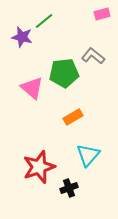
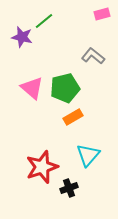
green pentagon: moved 1 px right, 15 px down; rotated 8 degrees counterclockwise
red star: moved 3 px right
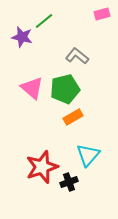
gray L-shape: moved 16 px left
green pentagon: moved 1 px down
black cross: moved 6 px up
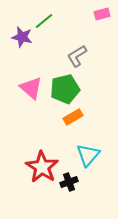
gray L-shape: rotated 70 degrees counterclockwise
pink triangle: moved 1 px left
red star: rotated 20 degrees counterclockwise
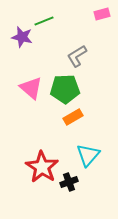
green line: rotated 18 degrees clockwise
green pentagon: rotated 12 degrees clockwise
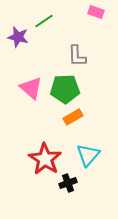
pink rectangle: moved 6 px left, 2 px up; rotated 35 degrees clockwise
green line: rotated 12 degrees counterclockwise
purple star: moved 4 px left
gray L-shape: rotated 60 degrees counterclockwise
red star: moved 3 px right, 8 px up
black cross: moved 1 px left, 1 px down
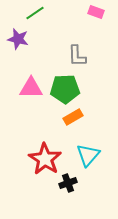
green line: moved 9 px left, 8 px up
purple star: moved 2 px down
pink triangle: rotated 40 degrees counterclockwise
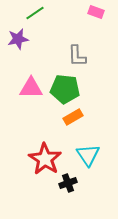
purple star: rotated 25 degrees counterclockwise
green pentagon: rotated 8 degrees clockwise
cyan triangle: rotated 15 degrees counterclockwise
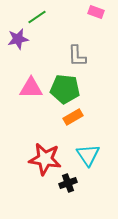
green line: moved 2 px right, 4 px down
red star: rotated 24 degrees counterclockwise
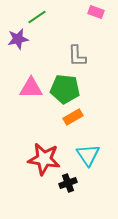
red star: moved 1 px left
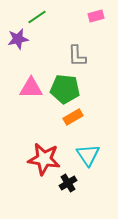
pink rectangle: moved 4 px down; rotated 35 degrees counterclockwise
black cross: rotated 12 degrees counterclockwise
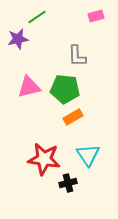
pink triangle: moved 2 px left, 1 px up; rotated 15 degrees counterclockwise
black cross: rotated 18 degrees clockwise
